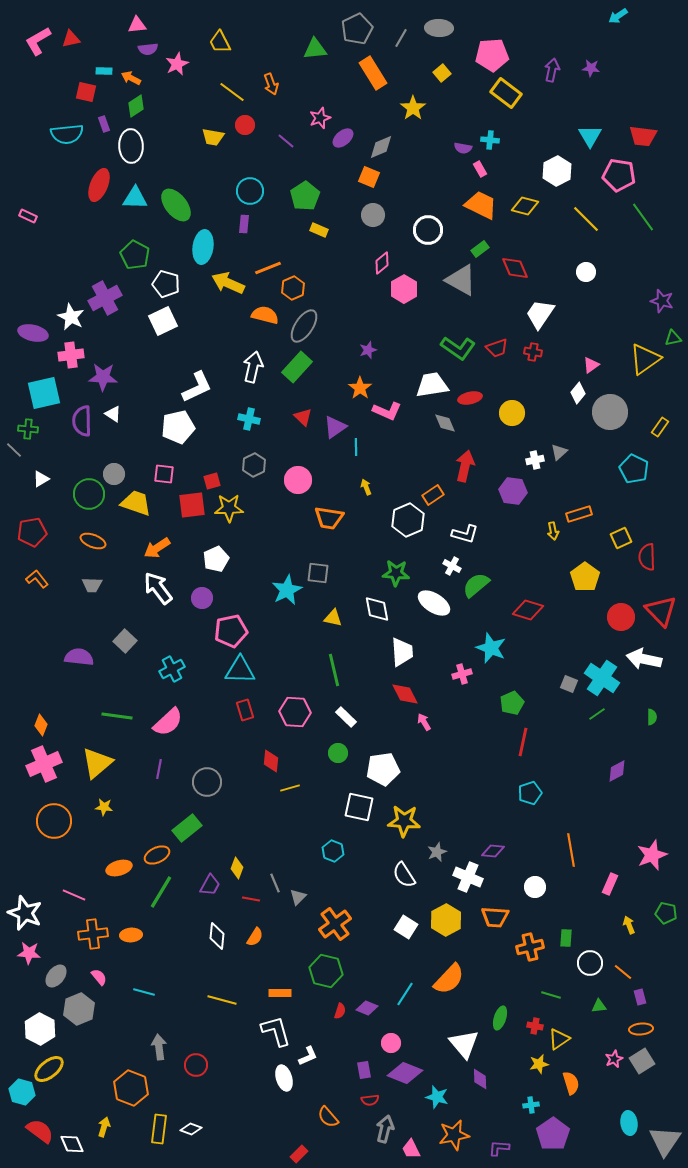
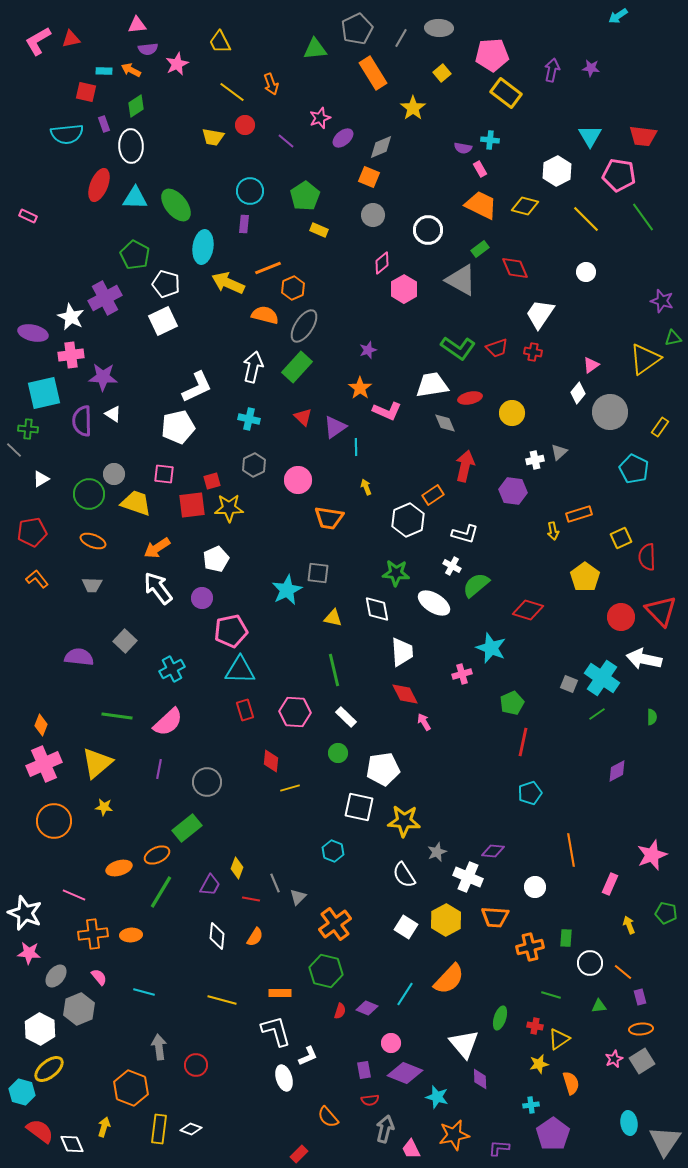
orange arrow at (131, 78): moved 8 px up
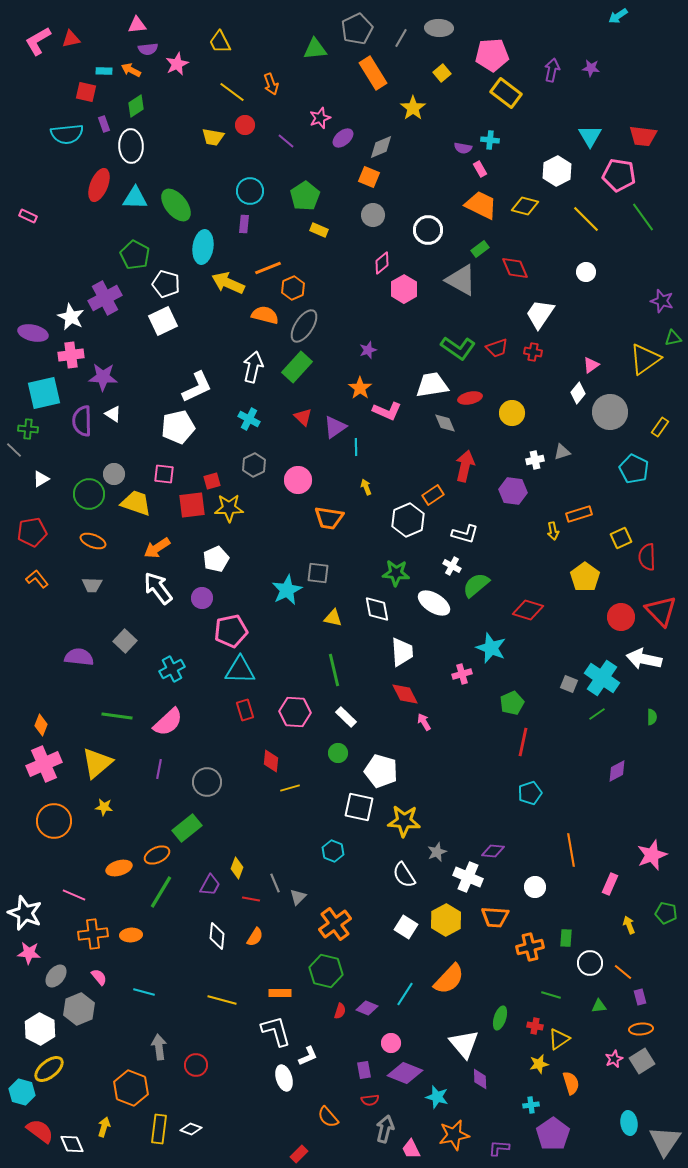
cyan cross at (249, 419): rotated 15 degrees clockwise
gray triangle at (559, 452): moved 3 px right; rotated 24 degrees clockwise
white pentagon at (383, 769): moved 2 px left, 2 px down; rotated 24 degrees clockwise
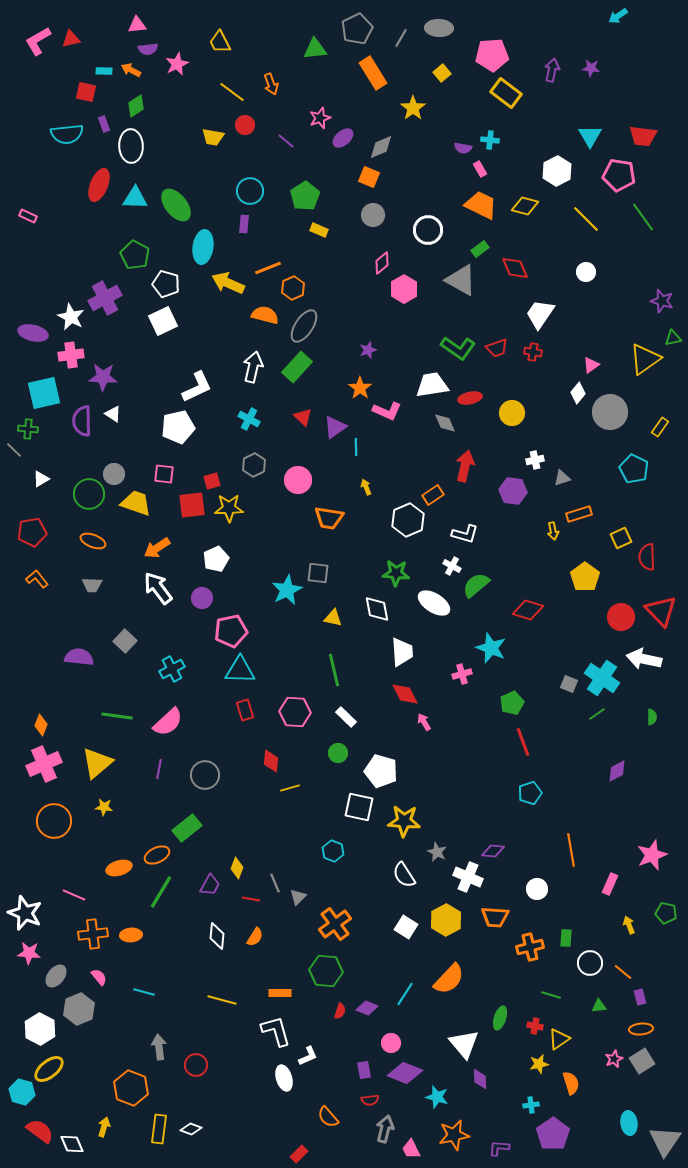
gray triangle at (562, 452): moved 26 px down
red line at (523, 742): rotated 32 degrees counterclockwise
gray circle at (207, 782): moved 2 px left, 7 px up
gray star at (437, 852): rotated 24 degrees counterclockwise
white circle at (535, 887): moved 2 px right, 2 px down
green hexagon at (326, 971): rotated 8 degrees counterclockwise
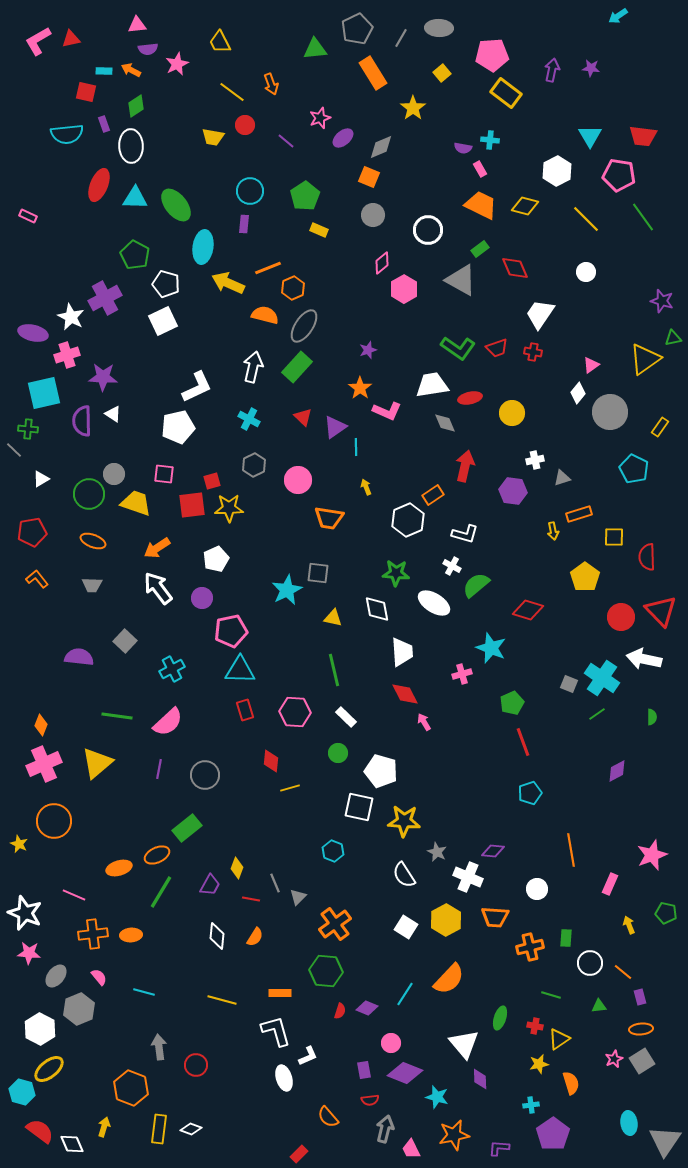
pink cross at (71, 355): moved 4 px left; rotated 10 degrees counterclockwise
yellow square at (621, 538): moved 7 px left, 1 px up; rotated 25 degrees clockwise
yellow star at (104, 807): moved 85 px left, 37 px down; rotated 18 degrees clockwise
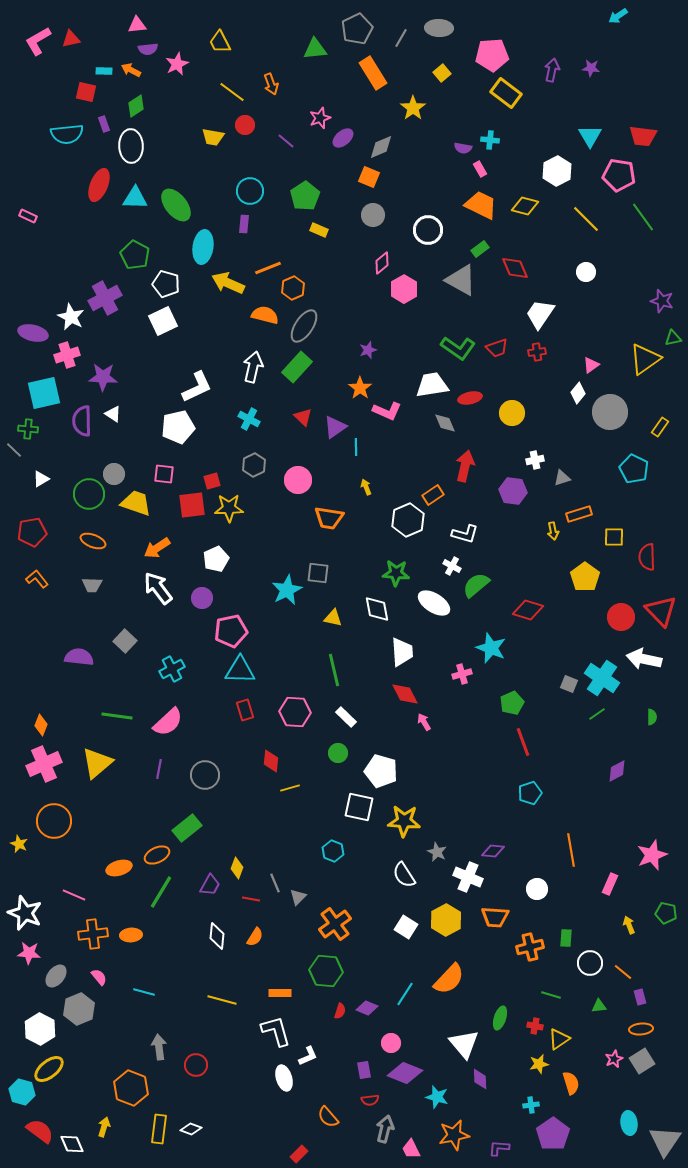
red cross at (533, 352): moved 4 px right; rotated 18 degrees counterclockwise
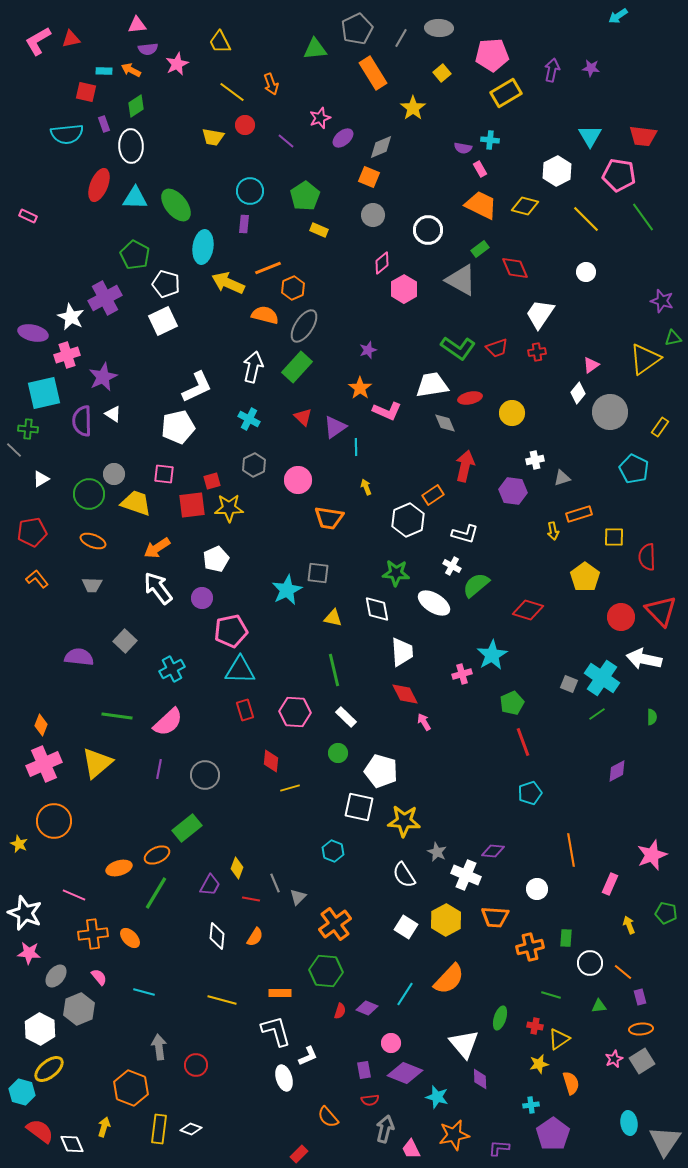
yellow rectangle at (506, 93): rotated 68 degrees counterclockwise
purple star at (103, 377): rotated 28 degrees counterclockwise
cyan star at (491, 648): moved 1 px right, 7 px down; rotated 20 degrees clockwise
white cross at (468, 877): moved 2 px left, 2 px up
green line at (161, 892): moved 5 px left, 1 px down
orange ellipse at (131, 935): moved 1 px left, 3 px down; rotated 50 degrees clockwise
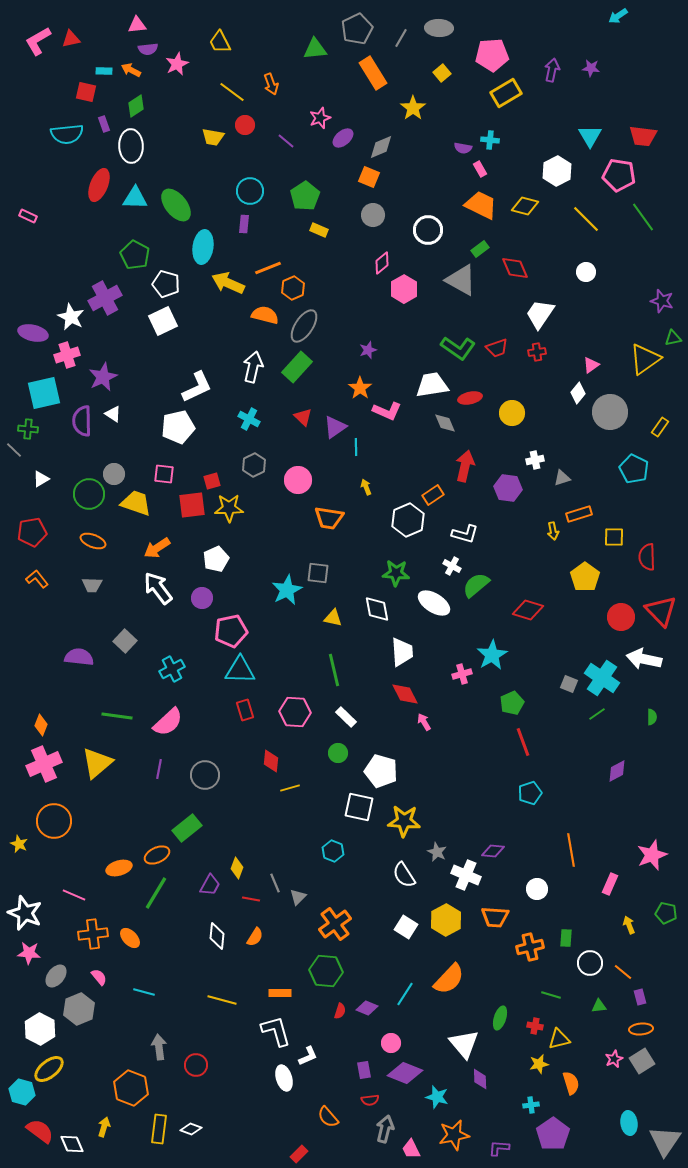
purple hexagon at (513, 491): moved 5 px left, 3 px up
yellow triangle at (559, 1039): rotated 20 degrees clockwise
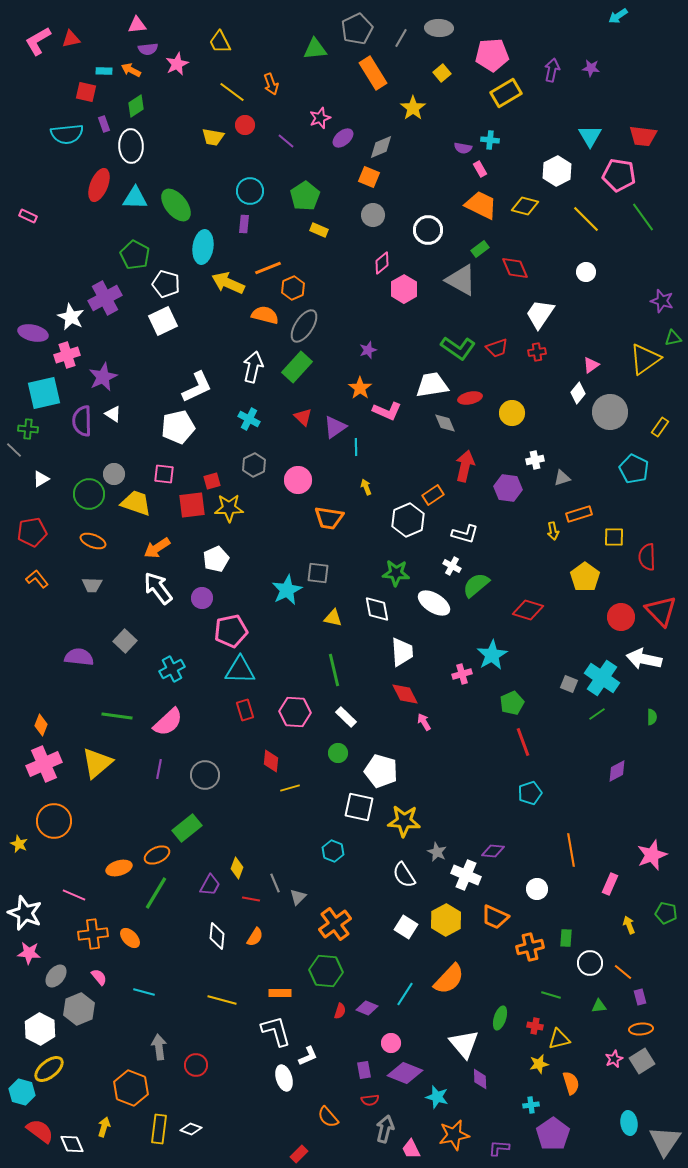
orange trapezoid at (495, 917): rotated 20 degrees clockwise
